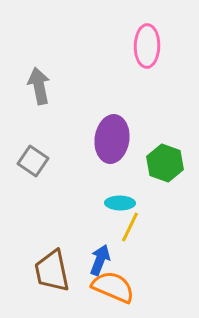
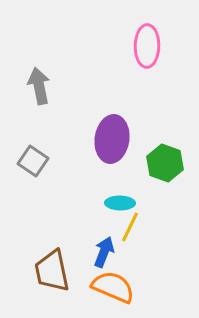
blue arrow: moved 4 px right, 8 px up
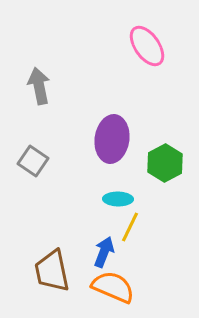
pink ellipse: rotated 36 degrees counterclockwise
green hexagon: rotated 12 degrees clockwise
cyan ellipse: moved 2 px left, 4 px up
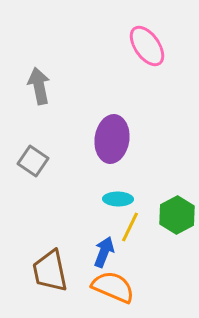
green hexagon: moved 12 px right, 52 px down
brown trapezoid: moved 2 px left
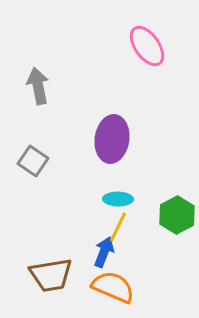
gray arrow: moved 1 px left
yellow line: moved 12 px left
brown trapezoid: moved 1 px right, 4 px down; rotated 87 degrees counterclockwise
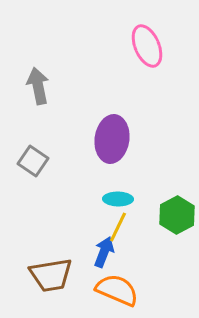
pink ellipse: rotated 12 degrees clockwise
orange semicircle: moved 4 px right, 3 px down
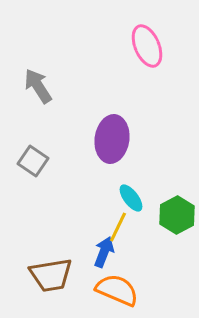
gray arrow: rotated 21 degrees counterclockwise
cyan ellipse: moved 13 px right, 1 px up; rotated 52 degrees clockwise
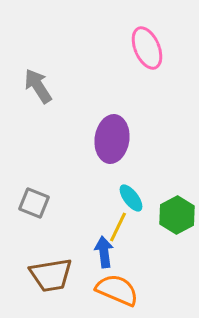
pink ellipse: moved 2 px down
gray square: moved 1 px right, 42 px down; rotated 12 degrees counterclockwise
blue arrow: rotated 28 degrees counterclockwise
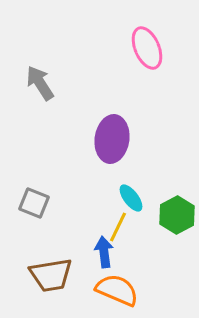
gray arrow: moved 2 px right, 3 px up
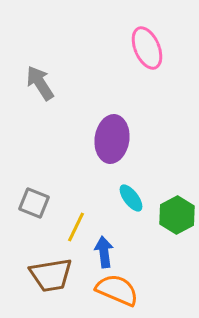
yellow line: moved 42 px left
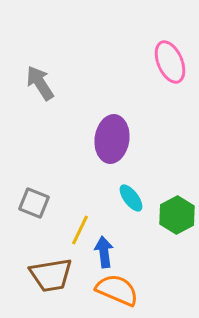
pink ellipse: moved 23 px right, 14 px down
yellow line: moved 4 px right, 3 px down
